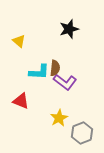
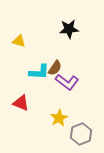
black star: rotated 12 degrees clockwise
yellow triangle: rotated 24 degrees counterclockwise
brown semicircle: rotated 28 degrees clockwise
purple L-shape: moved 2 px right
red triangle: moved 2 px down
gray hexagon: moved 1 px left, 1 px down
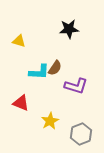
purple L-shape: moved 9 px right, 4 px down; rotated 20 degrees counterclockwise
yellow star: moved 9 px left, 3 px down
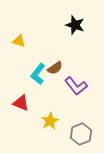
black star: moved 6 px right, 4 px up; rotated 24 degrees clockwise
brown semicircle: rotated 21 degrees clockwise
cyan L-shape: moved 1 px left, 2 px down; rotated 125 degrees clockwise
purple L-shape: rotated 35 degrees clockwise
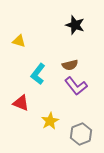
brown semicircle: moved 15 px right, 3 px up; rotated 21 degrees clockwise
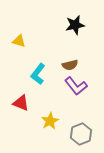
black star: rotated 30 degrees counterclockwise
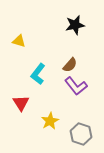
brown semicircle: rotated 35 degrees counterclockwise
red triangle: rotated 36 degrees clockwise
gray hexagon: rotated 20 degrees counterclockwise
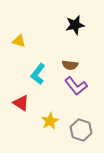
brown semicircle: rotated 56 degrees clockwise
red triangle: rotated 24 degrees counterclockwise
gray hexagon: moved 4 px up
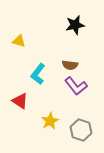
red triangle: moved 1 px left, 2 px up
